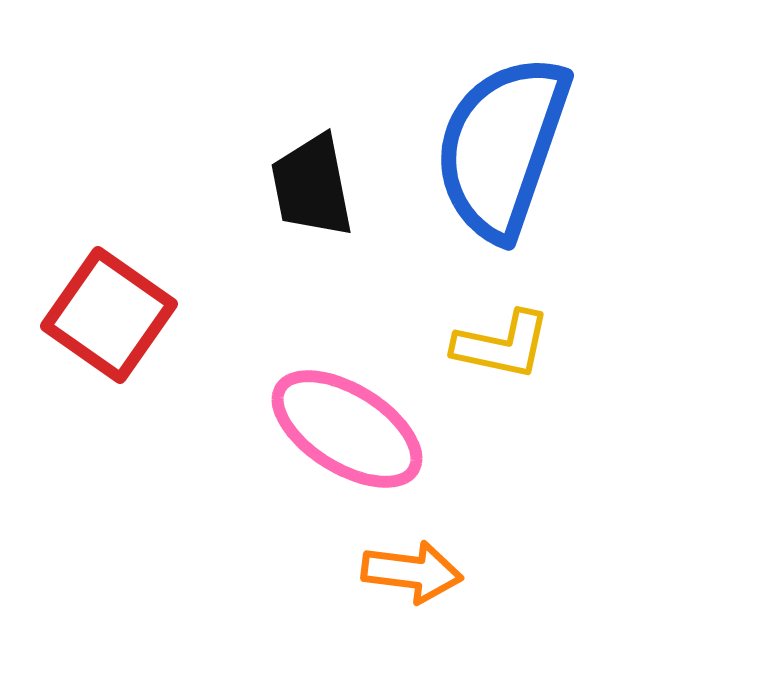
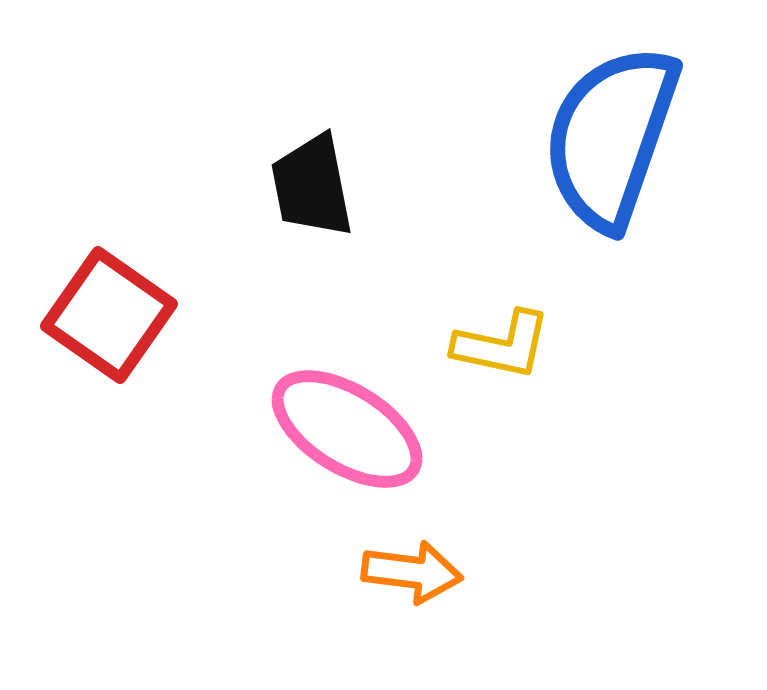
blue semicircle: moved 109 px right, 10 px up
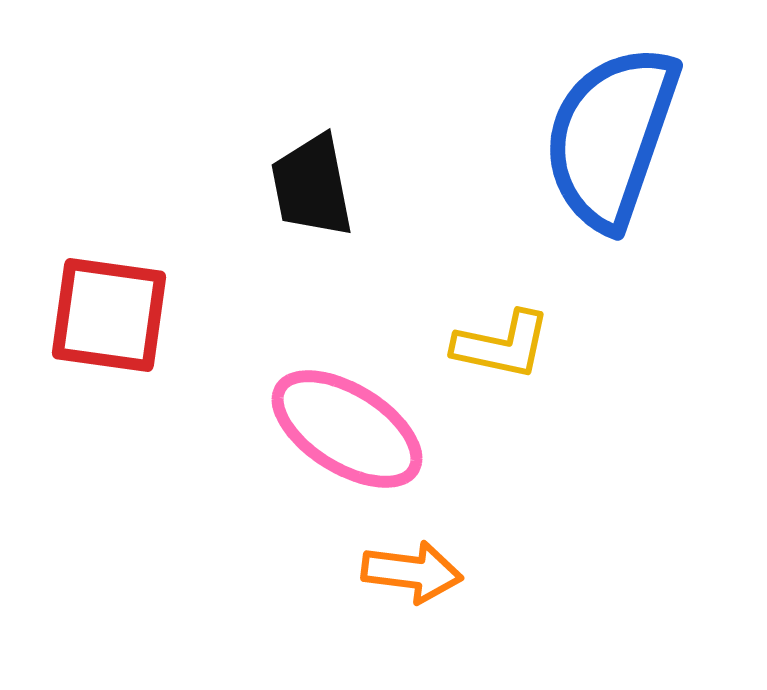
red square: rotated 27 degrees counterclockwise
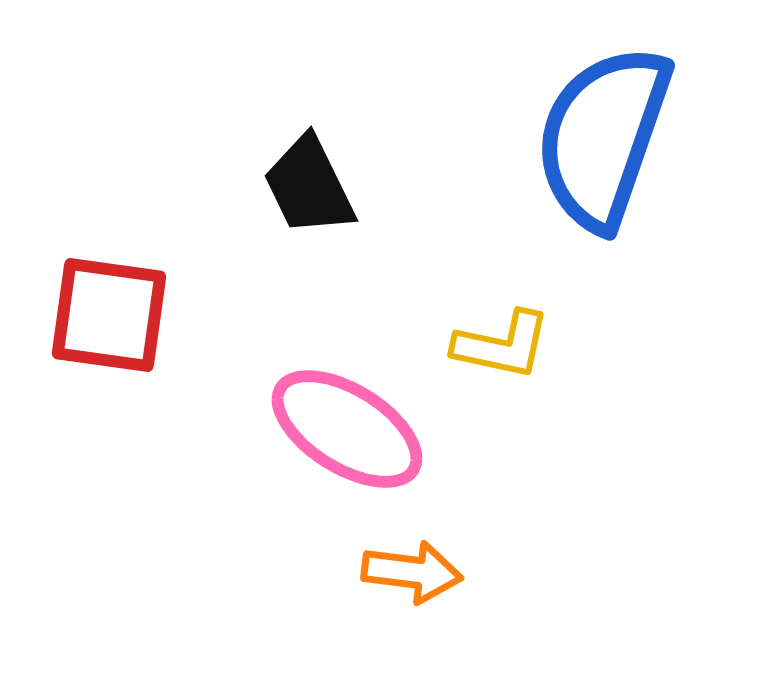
blue semicircle: moved 8 px left
black trapezoid: moved 3 px left; rotated 15 degrees counterclockwise
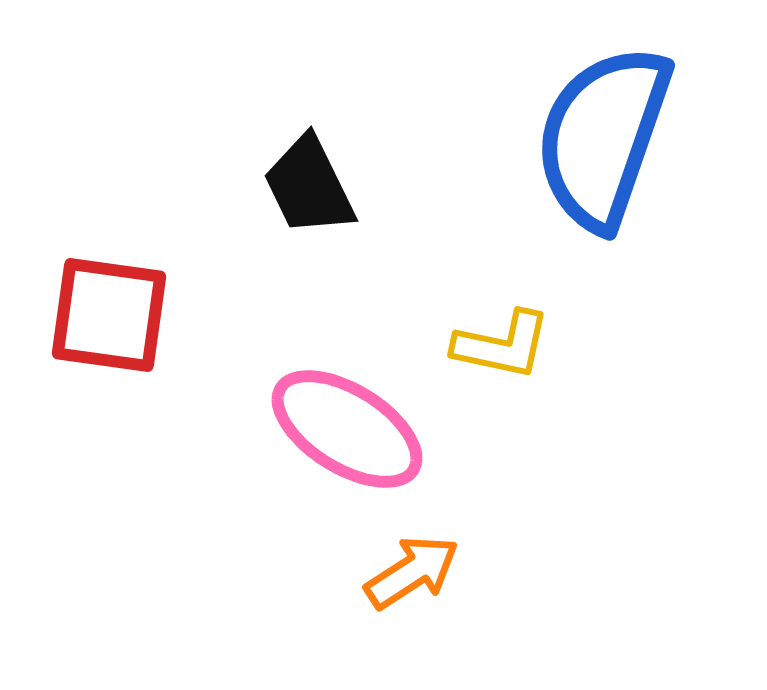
orange arrow: rotated 40 degrees counterclockwise
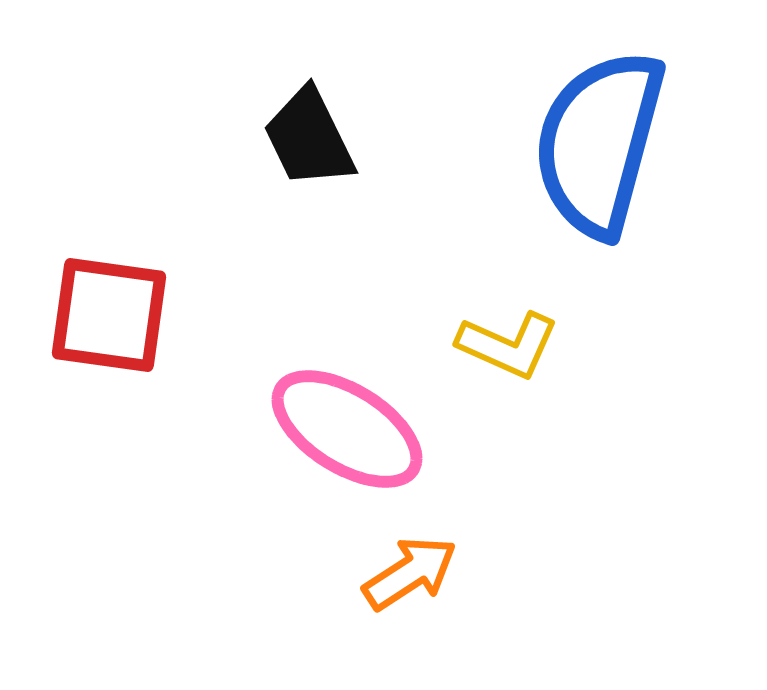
blue semicircle: moved 4 px left, 6 px down; rotated 4 degrees counterclockwise
black trapezoid: moved 48 px up
yellow L-shape: moved 6 px right; rotated 12 degrees clockwise
orange arrow: moved 2 px left, 1 px down
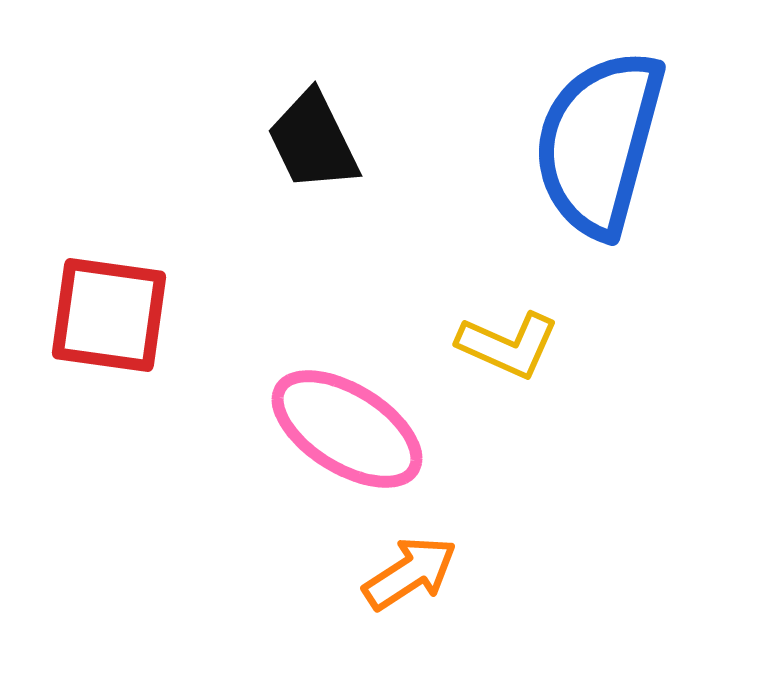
black trapezoid: moved 4 px right, 3 px down
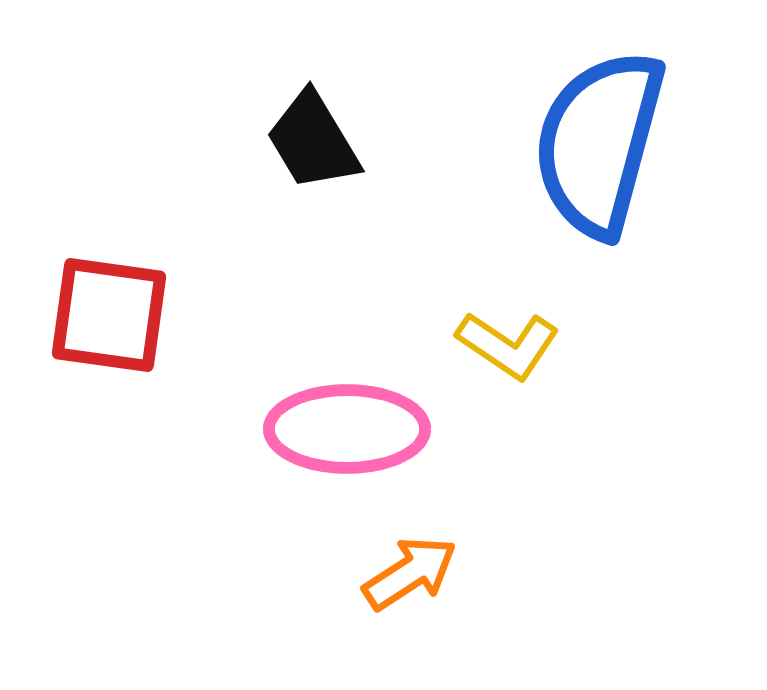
black trapezoid: rotated 5 degrees counterclockwise
yellow L-shape: rotated 10 degrees clockwise
pink ellipse: rotated 32 degrees counterclockwise
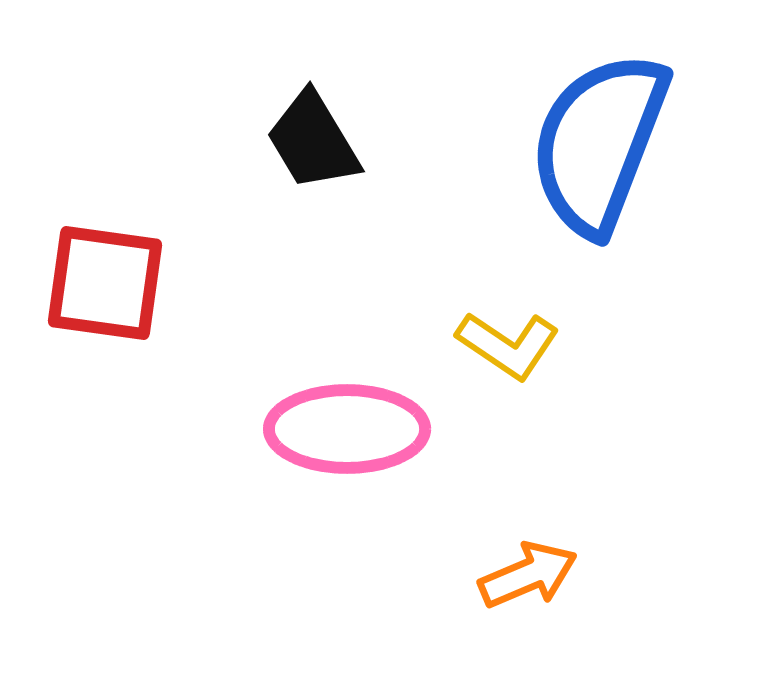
blue semicircle: rotated 6 degrees clockwise
red square: moved 4 px left, 32 px up
orange arrow: moved 118 px right, 2 px down; rotated 10 degrees clockwise
